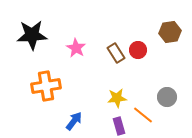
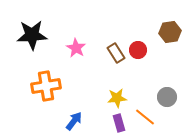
orange line: moved 2 px right, 2 px down
purple rectangle: moved 3 px up
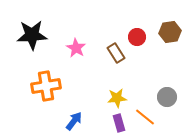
red circle: moved 1 px left, 13 px up
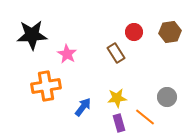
red circle: moved 3 px left, 5 px up
pink star: moved 9 px left, 6 px down
blue arrow: moved 9 px right, 14 px up
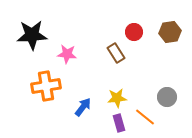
pink star: rotated 24 degrees counterclockwise
